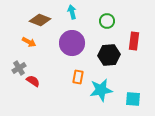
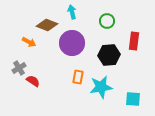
brown diamond: moved 7 px right, 5 px down
cyan star: moved 3 px up
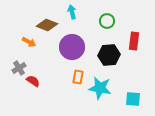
purple circle: moved 4 px down
cyan star: moved 1 px left, 1 px down; rotated 20 degrees clockwise
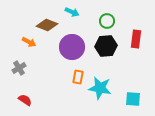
cyan arrow: rotated 128 degrees clockwise
red rectangle: moved 2 px right, 2 px up
black hexagon: moved 3 px left, 9 px up
red semicircle: moved 8 px left, 19 px down
